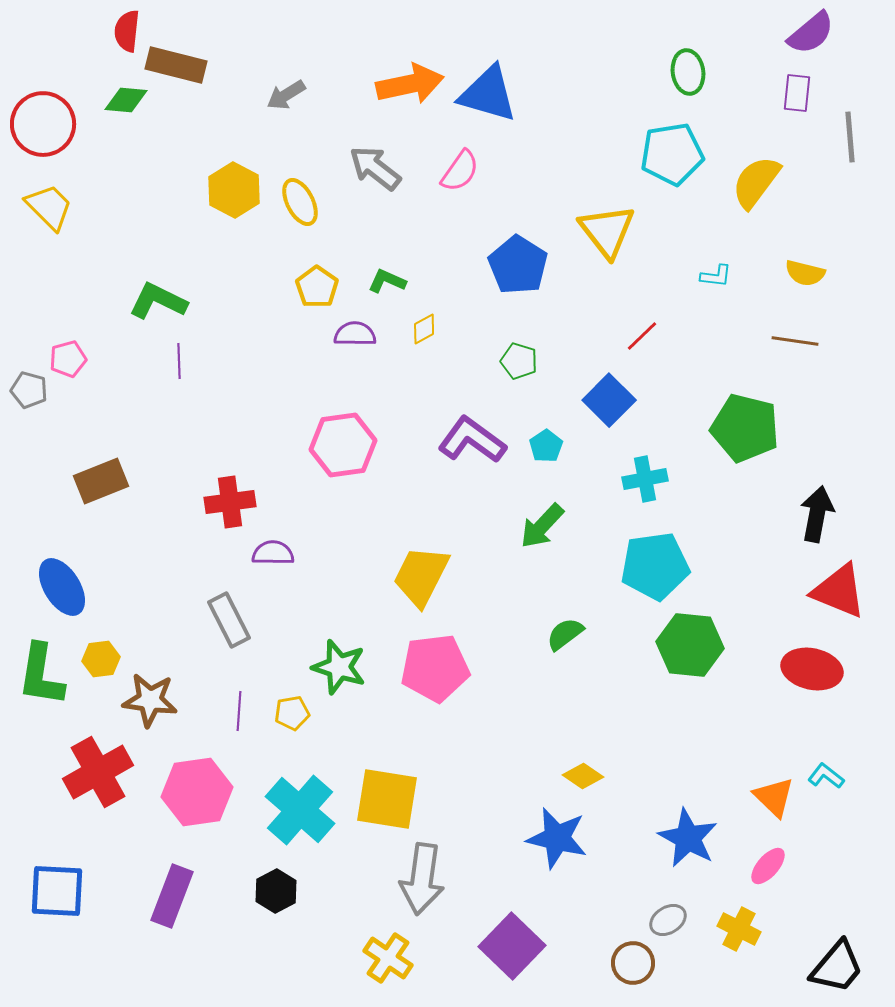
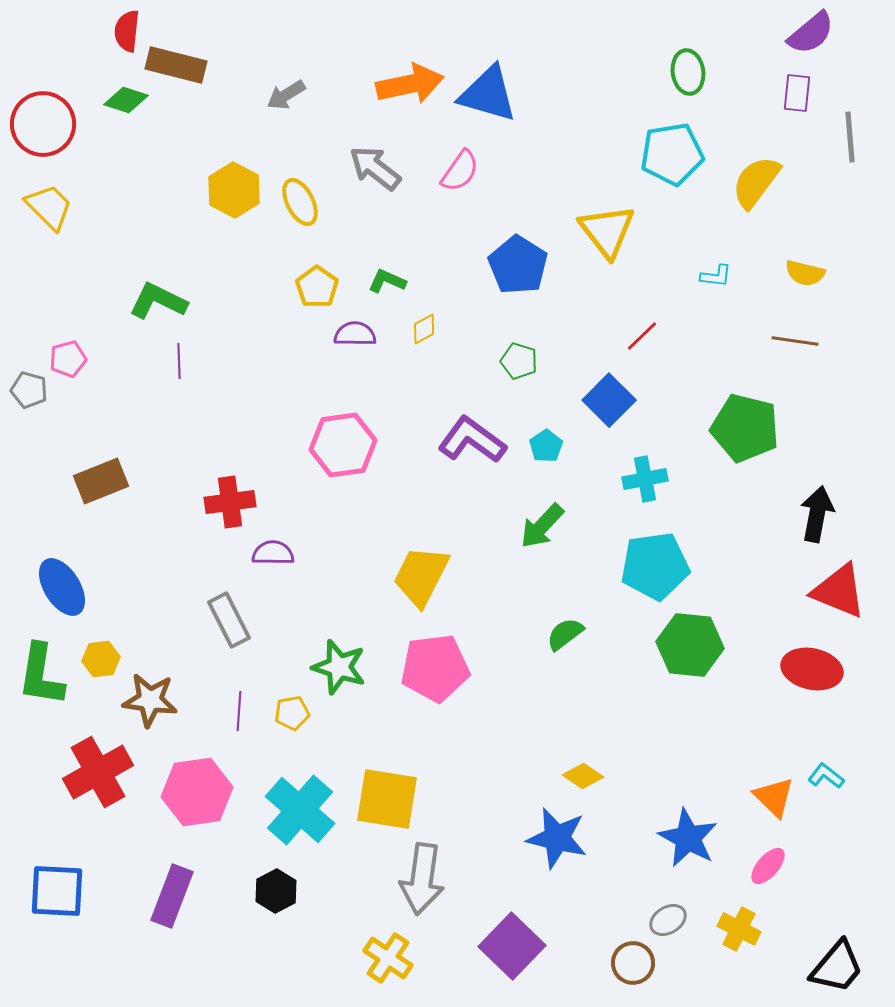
green diamond at (126, 100): rotated 12 degrees clockwise
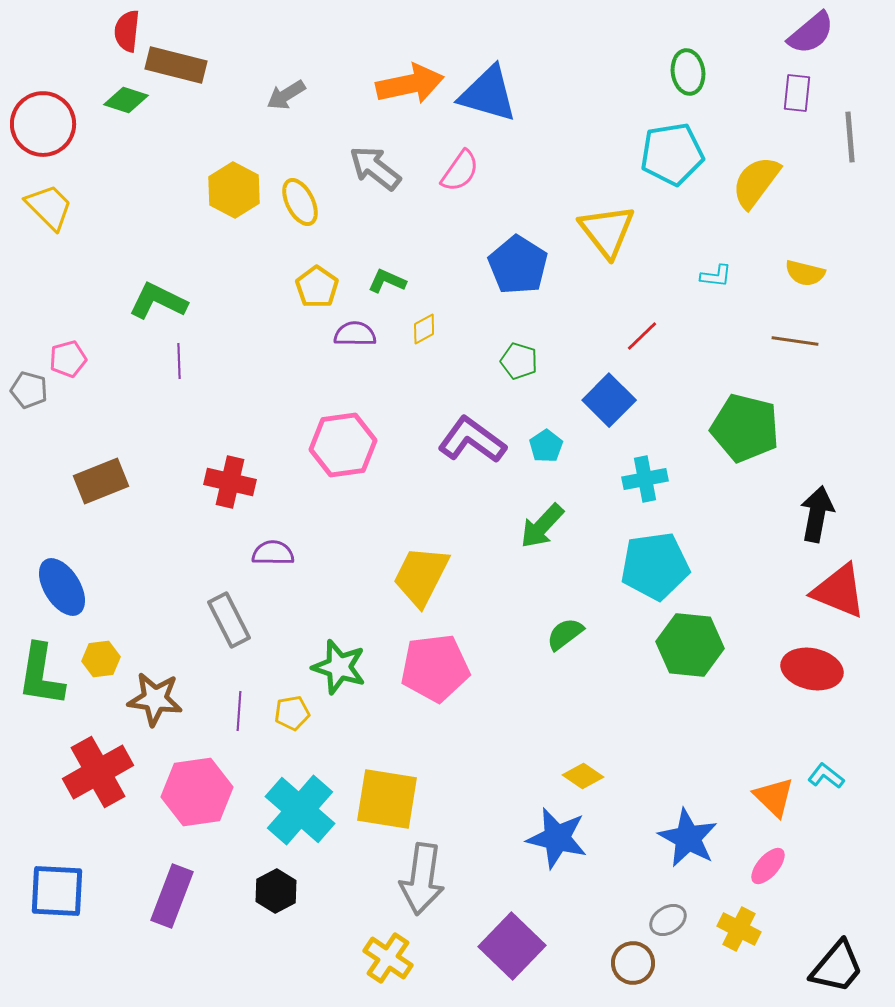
red cross at (230, 502): moved 20 px up; rotated 21 degrees clockwise
brown star at (150, 700): moved 5 px right, 1 px up
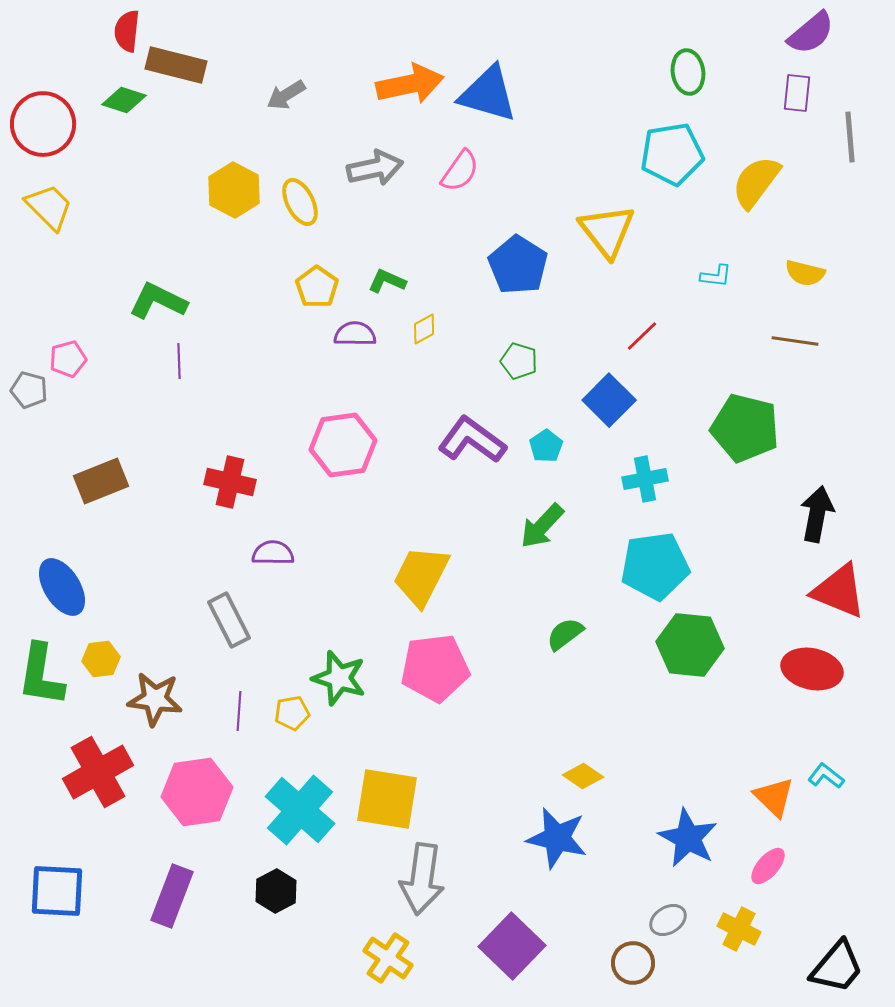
green diamond at (126, 100): moved 2 px left
gray arrow at (375, 168): rotated 130 degrees clockwise
green star at (339, 667): moved 11 px down
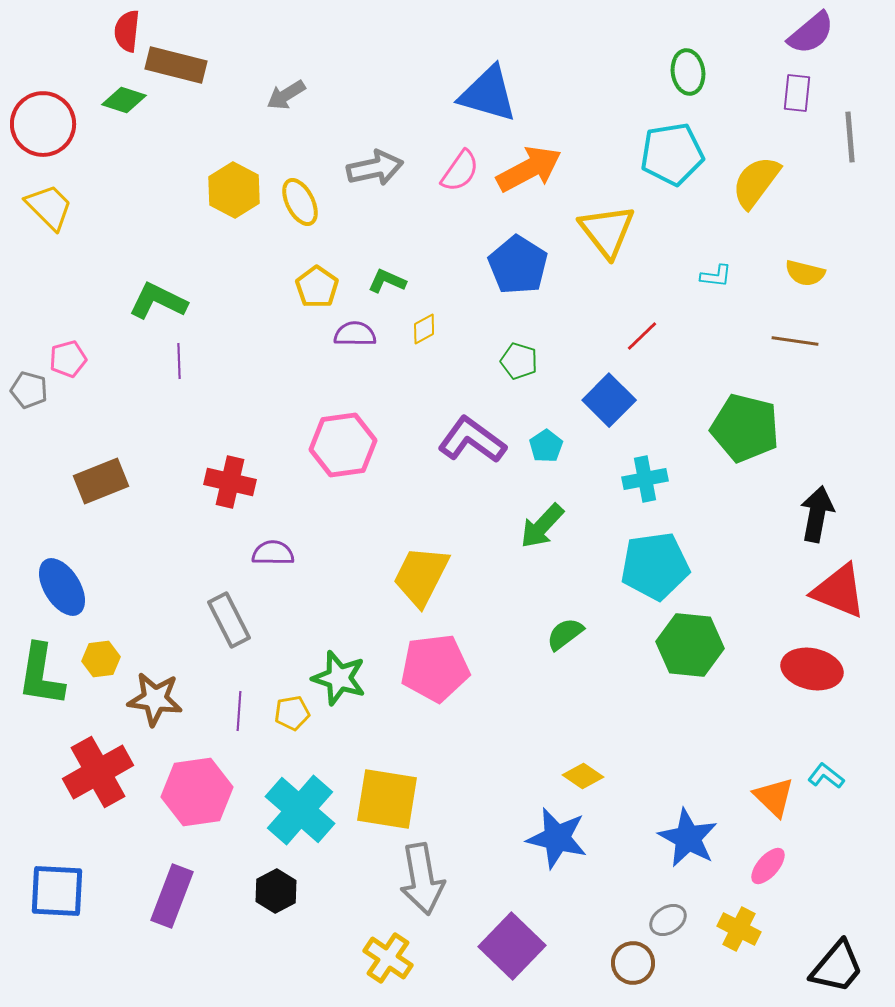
orange arrow at (410, 84): moved 119 px right, 85 px down; rotated 16 degrees counterclockwise
gray arrow at (422, 879): rotated 18 degrees counterclockwise
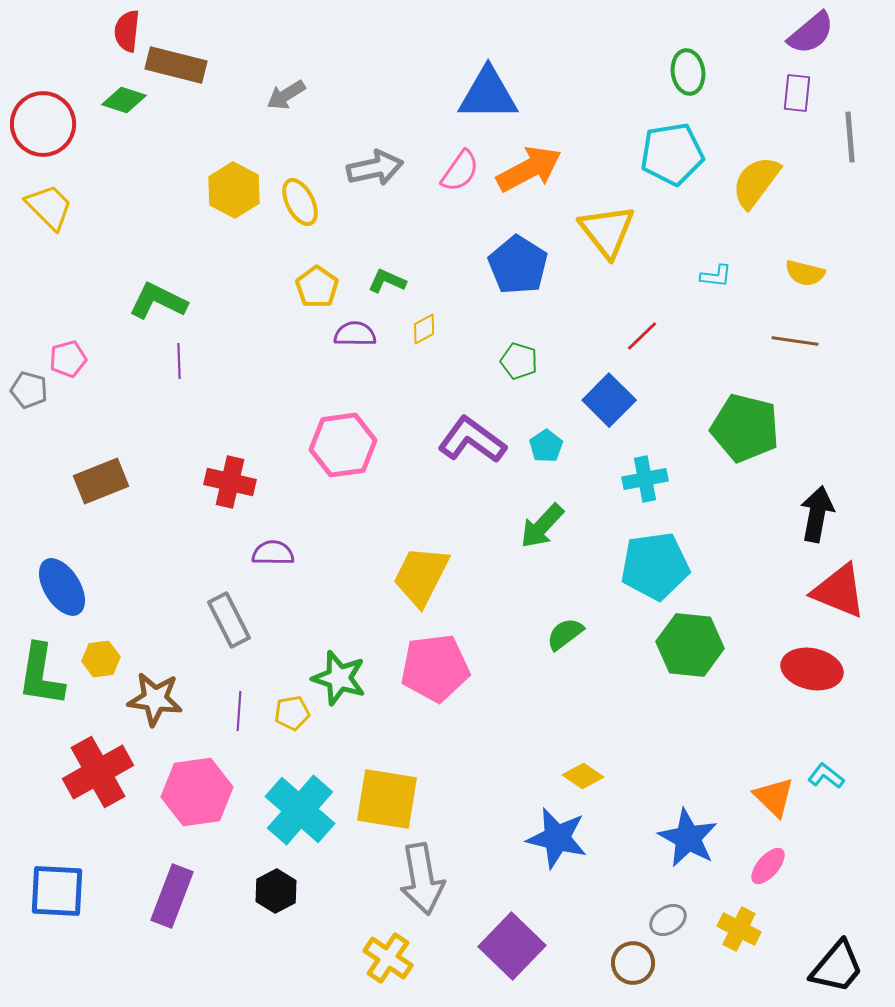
blue triangle at (488, 94): rotated 16 degrees counterclockwise
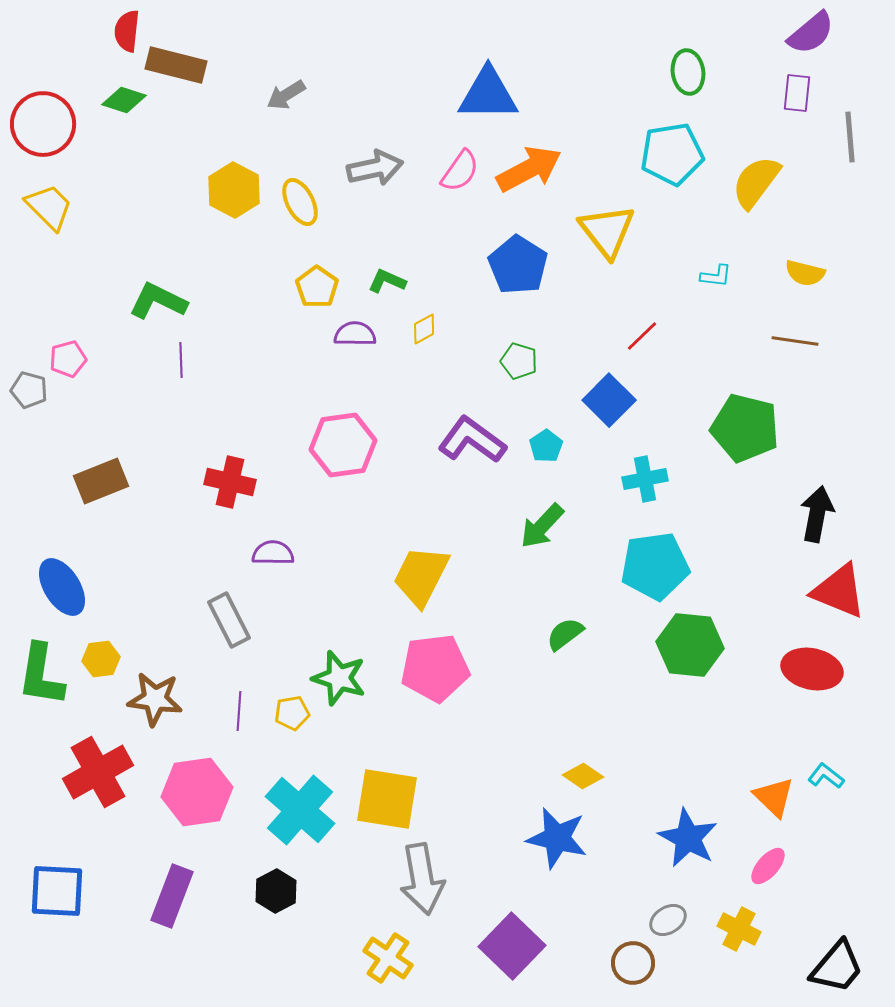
purple line at (179, 361): moved 2 px right, 1 px up
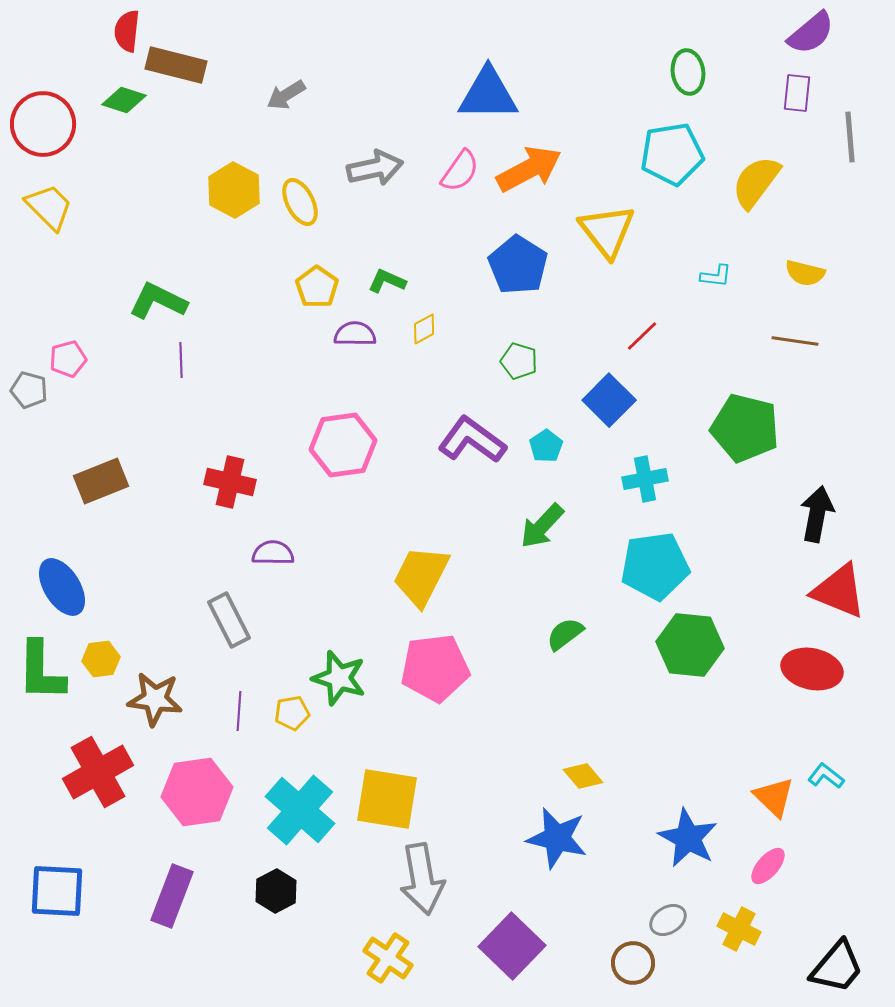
green L-shape at (41, 675): moved 4 px up; rotated 8 degrees counterclockwise
yellow diamond at (583, 776): rotated 15 degrees clockwise
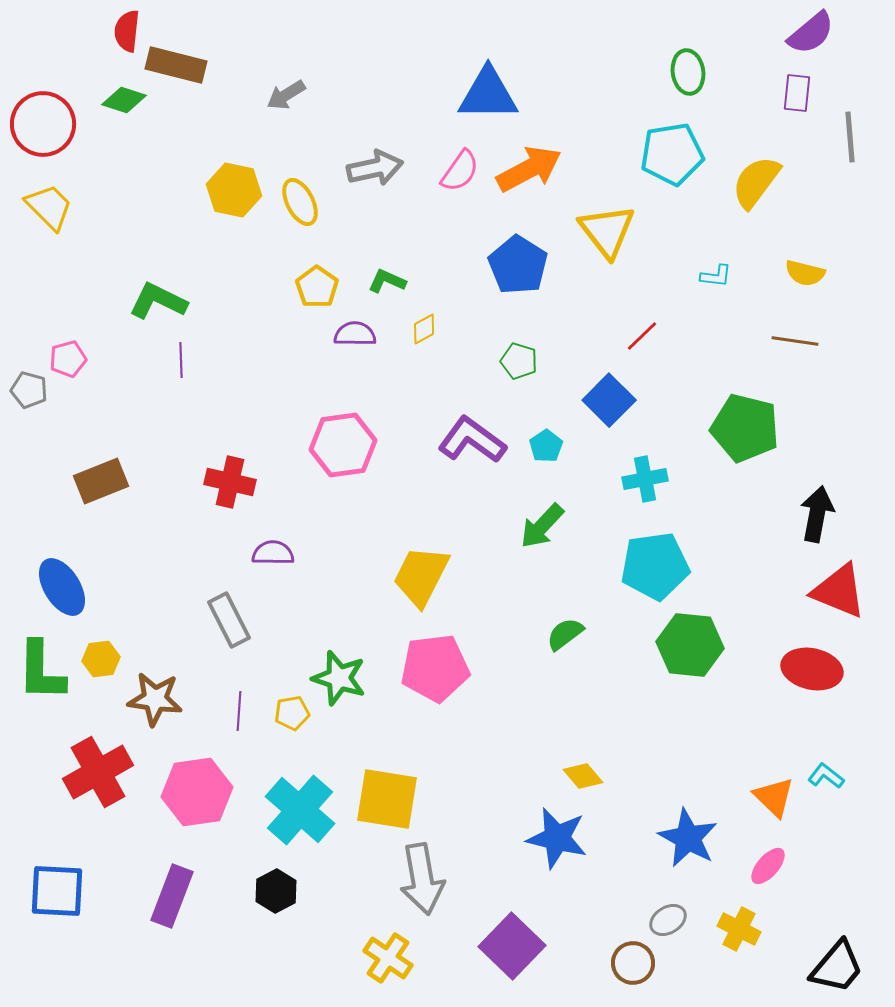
yellow hexagon at (234, 190): rotated 16 degrees counterclockwise
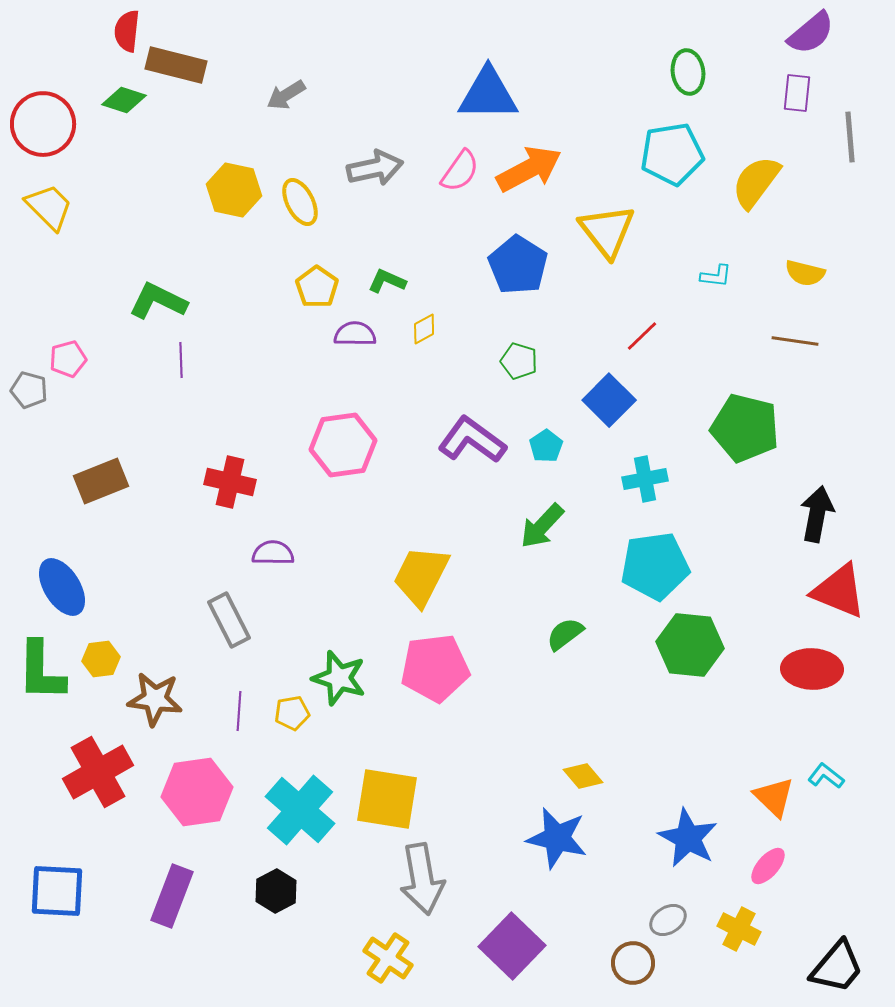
red ellipse at (812, 669): rotated 10 degrees counterclockwise
